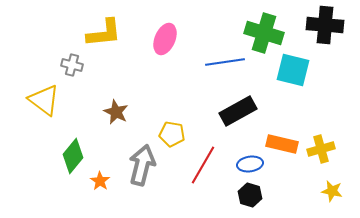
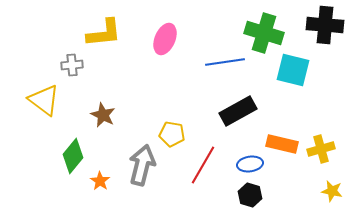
gray cross: rotated 20 degrees counterclockwise
brown star: moved 13 px left, 3 px down
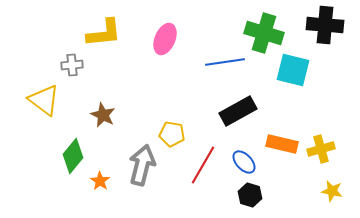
blue ellipse: moved 6 px left, 2 px up; rotated 55 degrees clockwise
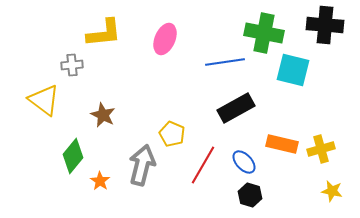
green cross: rotated 6 degrees counterclockwise
black rectangle: moved 2 px left, 3 px up
yellow pentagon: rotated 15 degrees clockwise
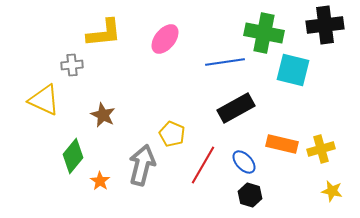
black cross: rotated 12 degrees counterclockwise
pink ellipse: rotated 16 degrees clockwise
yellow triangle: rotated 12 degrees counterclockwise
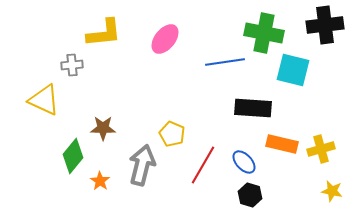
black rectangle: moved 17 px right; rotated 33 degrees clockwise
brown star: moved 13 px down; rotated 25 degrees counterclockwise
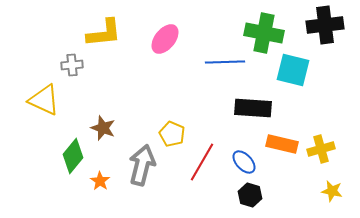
blue line: rotated 6 degrees clockwise
brown star: rotated 20 degrees clockwise
red line: moved 1 px left, 3 px up
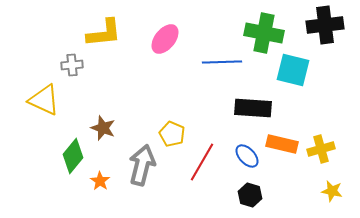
blue line: moved 3 px left
blue ellipse: moved 3 px right, 6 px up
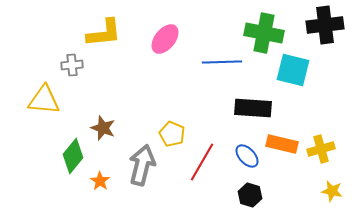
yellow triangle: rotated 20 degrees counterclockwise
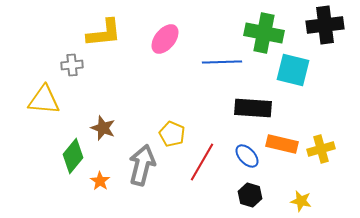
yellow star: moved 31 px left, 10 px down
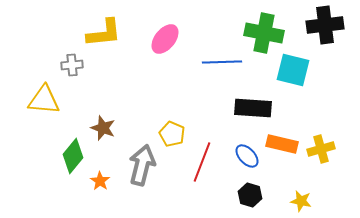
red line: rotated 9 degrees counterclockwise
